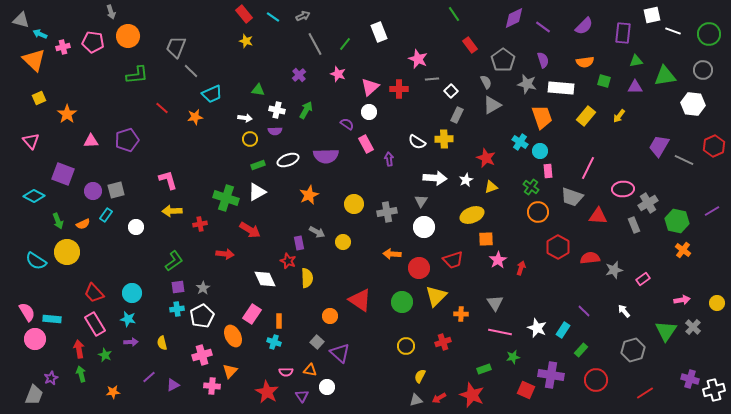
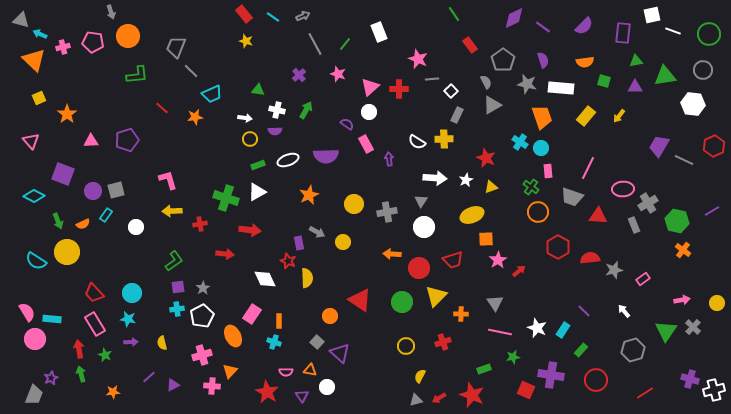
cyan circle at (540, 151): moved 1 px right, 3 px up
red arrow at (250, 230): rotated 25 degrees counterclockwise
red arrow at (521, 268): moved 2 px left, 3 px down; rotated 32 degrees clockwise
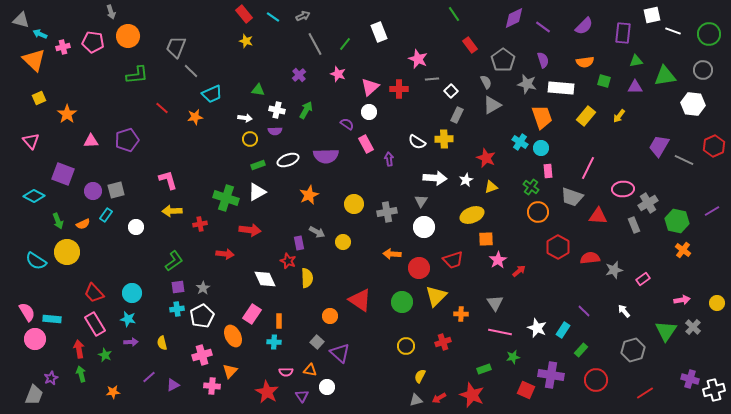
cyan cross at (274, 342): rotated 16 degrees counterclockwise
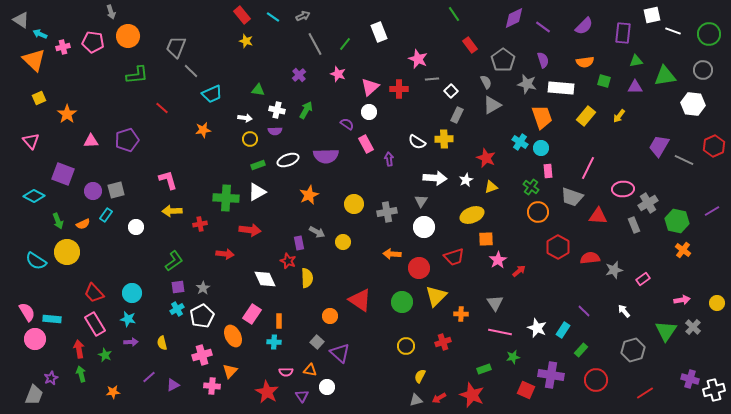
red rectangle at (244, 14): moved 2 px left, 1 px down
gray triangle at (21, 20): rotated 18 degrees clockwise
orange star at (195, 117): moved 8 px right, 13 px down
green cross at (226, 198): rotated 15 degrees counterclockwise
red trapezoid at (453, 260): moved 1 px right, 3 px up
cyan cross at (177, 309): rotated 24 degrees counterclockwise
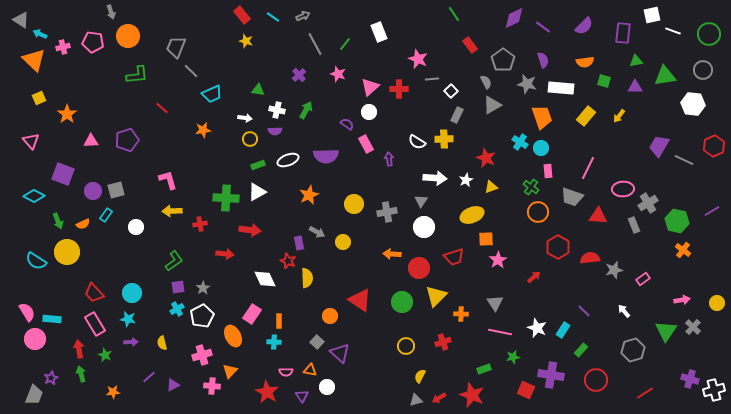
red arrow at (519, 271): moved 15 px right, 6 px down
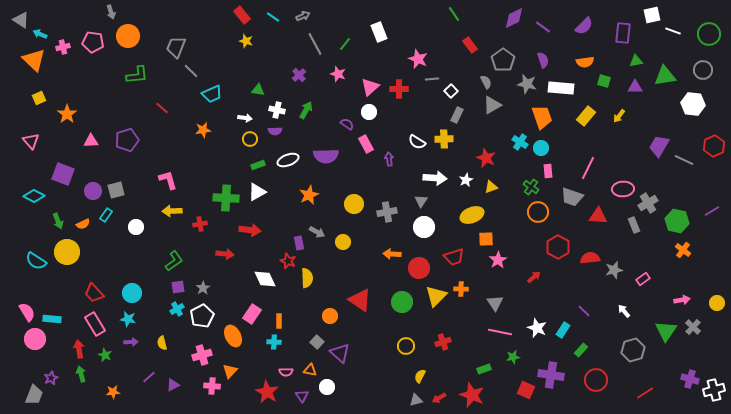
orange cross at (461, 314): moved 25 px up
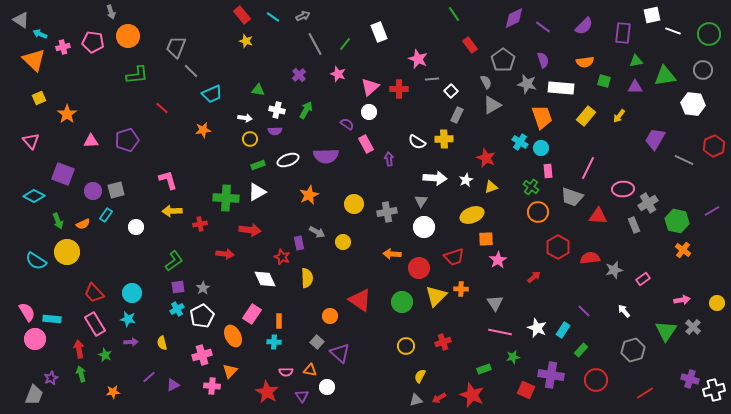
purple trapezoid at (659, 146): moved 4 px left, 7 px up
red star at (288, 261): moved 6 px left, 4 px up
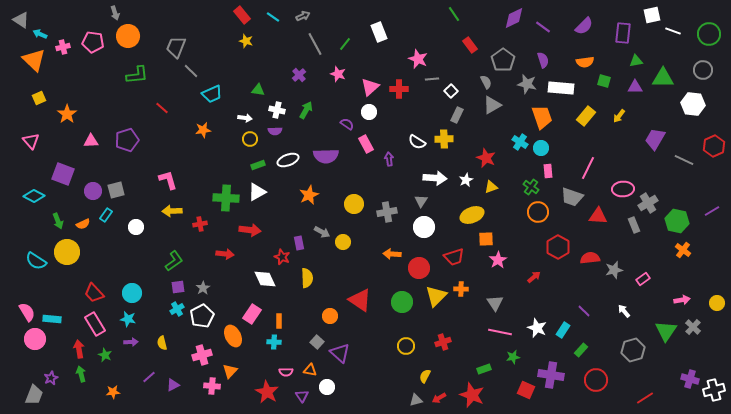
gray arrow at (111, 12): moved 4 px right, 1 px down
green triangle at (665, 76): moved 2 px left, 2 px down; rotated 10 degrees clockwise
gray arrow at (317, 232): moved 5 px right
yellow semicircle at (420, 376): moved 5 px right
red line at (645, 393): moved 5 px down
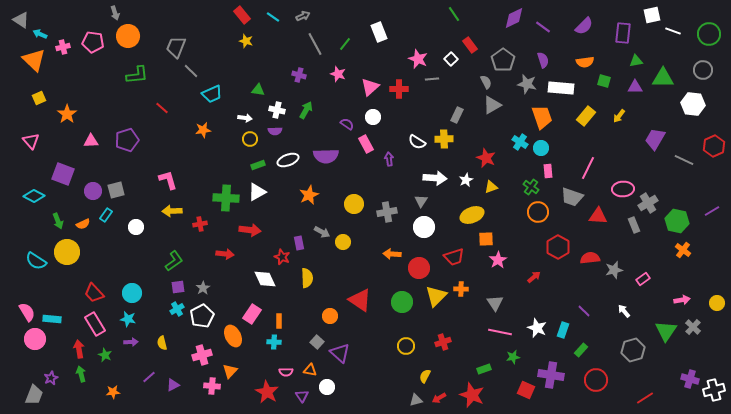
purple cross at (299, 75): rotated 32 degrees counterclockwise
white square at (451, 91): moved 32 px up
white circle at (369, 112): moved 4 px right, 5 px down
cyan rectangle at (563, 330): rotated 14 degrees counterclockwise
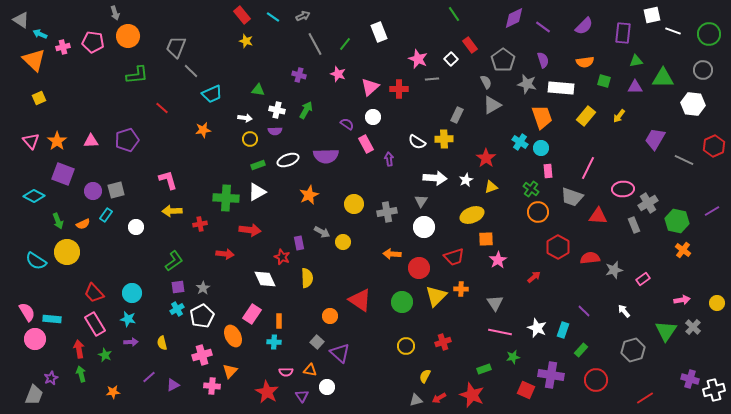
orange star at (67, 114): moved 10 px left, 27 px down
red star at (486, 158): rotated 12 degrees clockwise
green cross at (531, 187): moved 2 px down
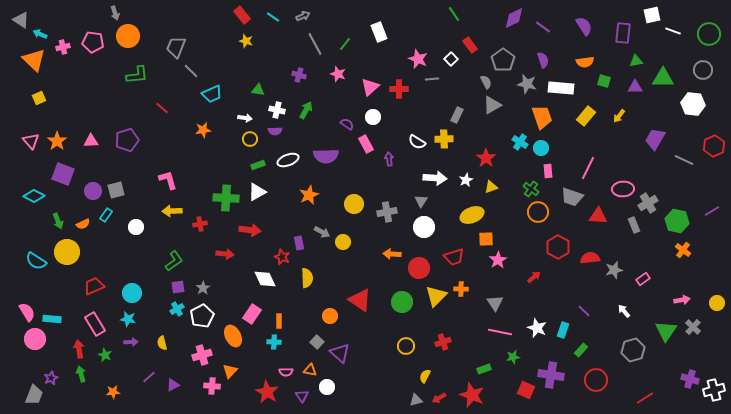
purple semicircle at (584, 26): rotated 78 degrees counterclockwise
red trapezoid at (94, 293): moved 7 px up; rotated 110 degrees clockwise
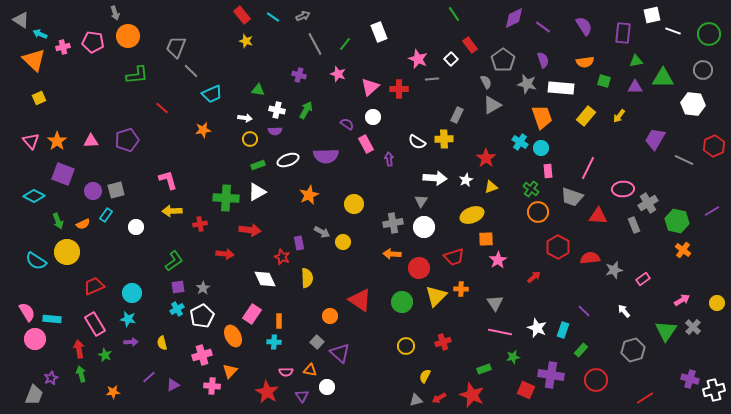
gray cross at (387, 212): moved 6 px right, 11 px down
pink arrow at (682, 300): rotated 21 degrees counterclockwise
